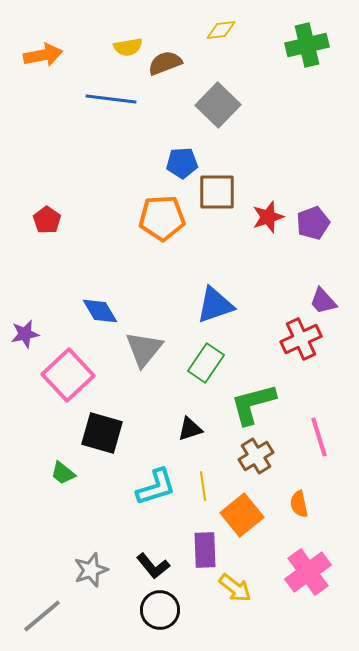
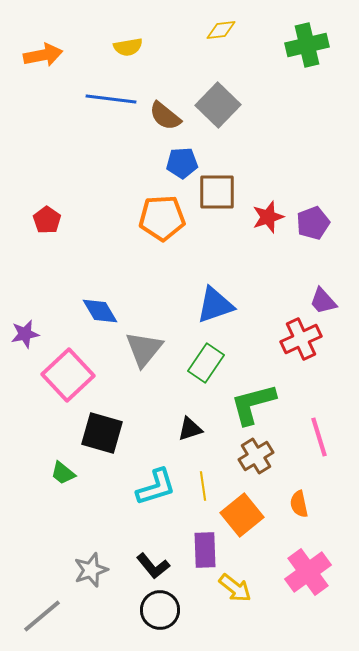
brown semicircle: moved 53 px down; rotated 120 degrees counterclockwise
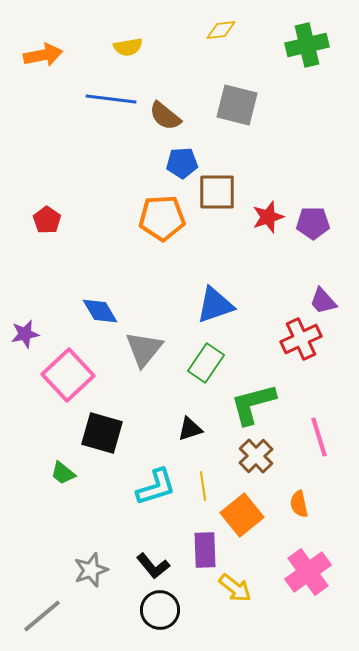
gray square: moved 19 px right; rotated 30 degrees counterclockwise
purple pentagon: rotated 20 degrees clockwise
brown cross: rotated 12 degrees counterclockwise
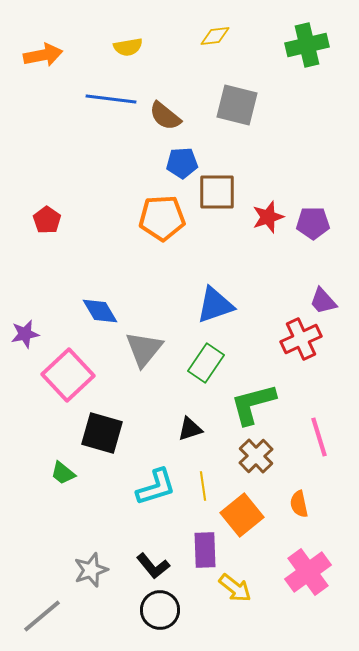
yellow diamond: moved 6 px left, 6 px down
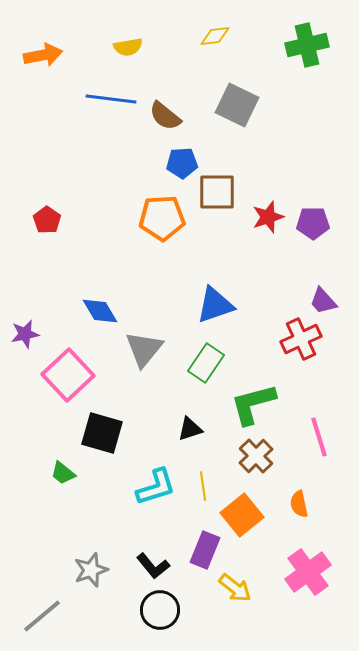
gray square: rotated 12 degrees clockwise
purple rectangle: rotated 24 degrees clockwise
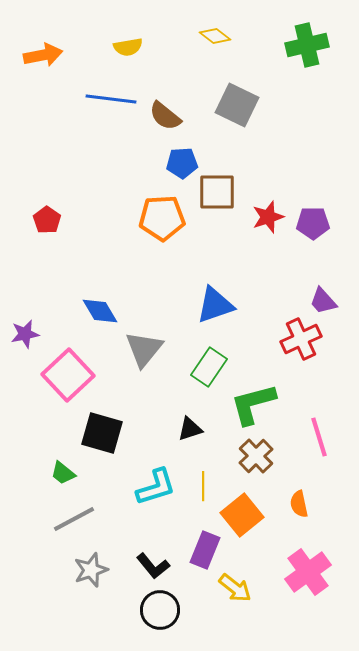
yellow diamond: rotated 44 degrees clockwise
green rectangle: moved 3 px right, 4 px down
yellow line: rotated 8 degrees clockwise
gray line: moved 32 px right, 97 px up; rotated 12 degrees clockwise
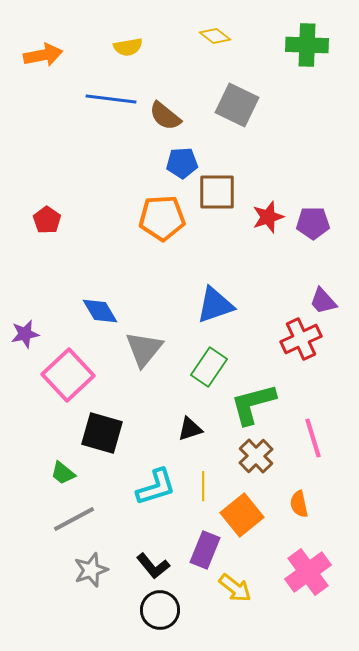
green cross: rotated 15 degrees clockwise
pink line: moved 6 px left, 1 px down
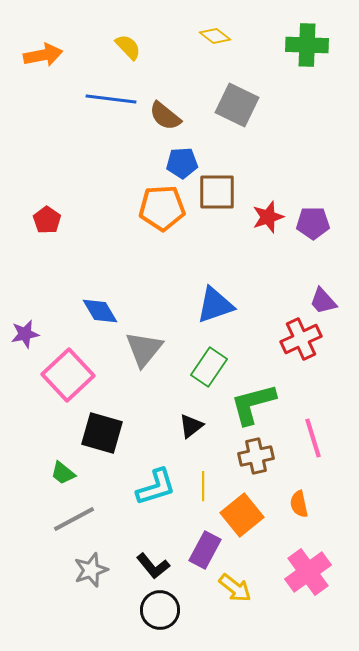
yellow semicircle: rotated 124 degrees counterclockwise
orange pentagon: moved 10 px up
black triangle: moved 1 px right, 3 px up; rotated 20 degrees counterclockwise
brown cross: rotated 32 degrees clockwise
purple rectangle: rotated 6 degrees clockwise
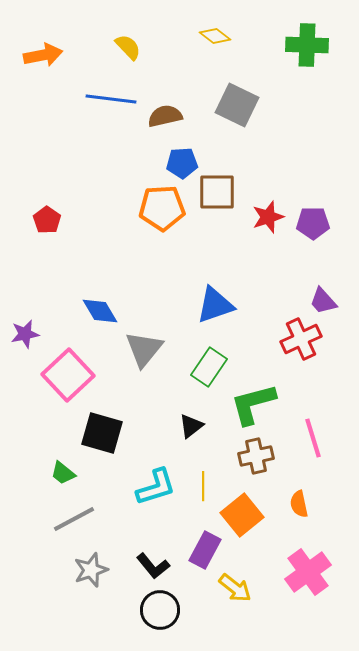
brown semicircle: rotated 128 degrees clockwise
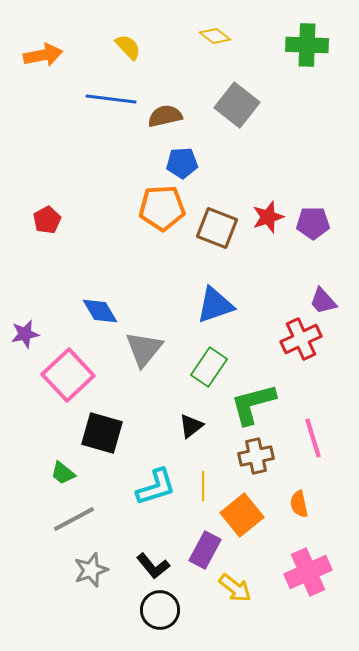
gray square: rotated 12 degrees clockwise
brown square: moved 36 px down; rotated 21 degrees clockwise
red pentagon: rotated 8 degrees clockwise
pink cross: rotated 12 degrees clockwise
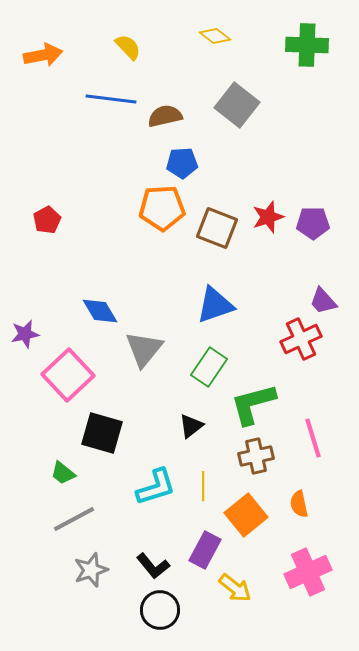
orange square: moved 4 px right
